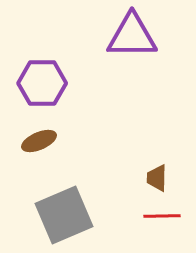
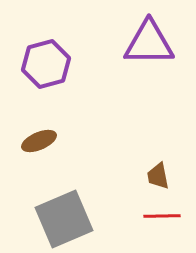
purple triangle: moved 17 px right, 7 px down
purple hexagon: moved 4 px right, 19 px up; rotated 15 degrees counterclockwise
brown trapezoid: moved 1 px right, 2 px up; rotated 12 degrees counterclockwise
gray square: moved 4 px down
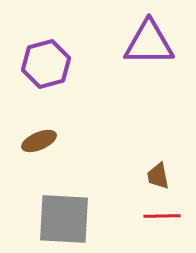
gray square: rotated 26 degrees clockwise
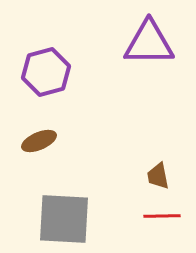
purple hexagon: moved 8 px down
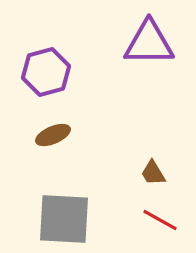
brown ellipse: moved 14 px right, 6 px up
brown trapezoid: moved 5 px left, 3 px up; rotated 20 degrees counterclockwise
red line: moved 2 px left, 4 px down; rotated 30 degrees clockwise
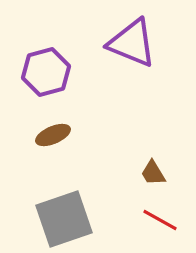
purple triangle: moved 17 px left; rotated 22 degrees clockwise
gray square: rotated 22 degrees counterclockwise
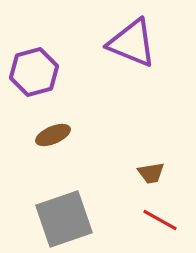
purple hexagon: moved 12 px left
brown trapezoid: moved 2 px left; rotated 68 degrees counterclockwise
